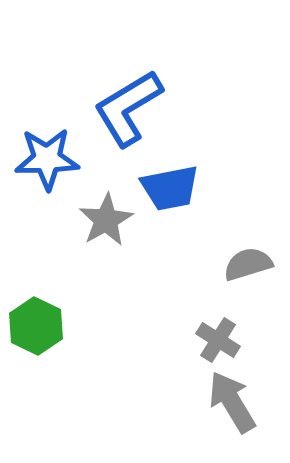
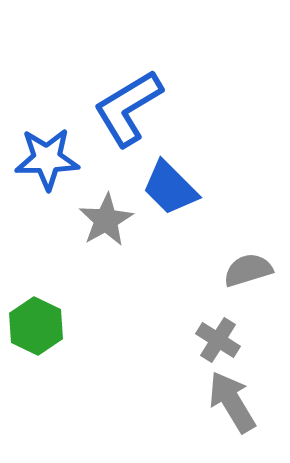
blue trapezoid: rotated 56 degrees clockwise
gray semicircle: moved 6 px down
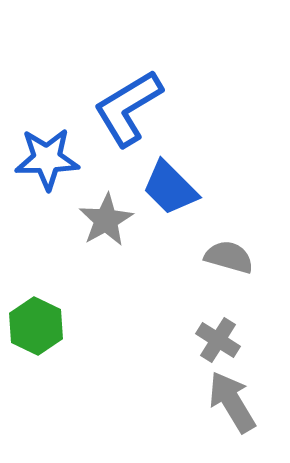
gray semicircle: moved 19 px left, 13 px up; rotated 33 degrees clockwise
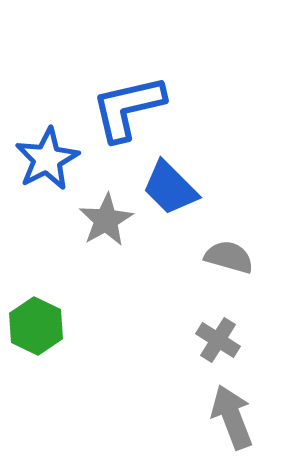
blue L-shape: rotated 18 degrees clockwise
blue star: rotated 26 degrees counterclockwise
gray arrow: moved 15 px down; rotated 10 degrees clockwise
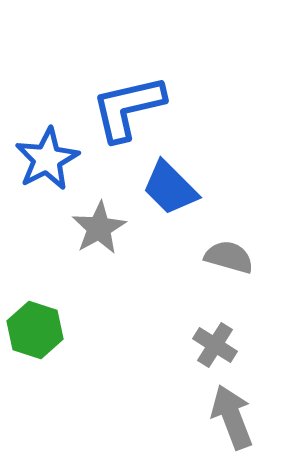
gray star: moved 7 px left, 8 px down
green hexagon: moved 1 px left, 4 px down; rotated 8 degrees counterclockwise
gray cross: moved 3 px left, 5 px down
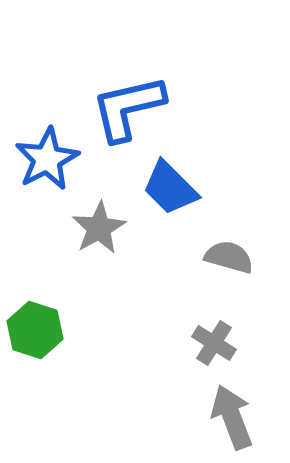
gray cross: moved 1 px left, 2 px up
